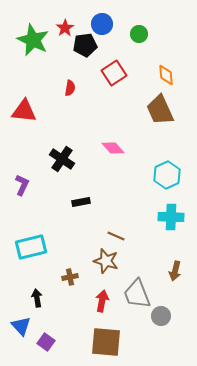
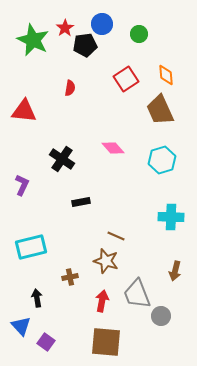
red square: moved 12 px right, 6 px down
cyan hexagon: moved 5 px left, 15 px up; rotated 8 degrees clockwise
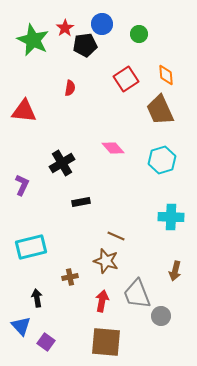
black cross: moved 4 px down; rotated 25 degrees clockwise
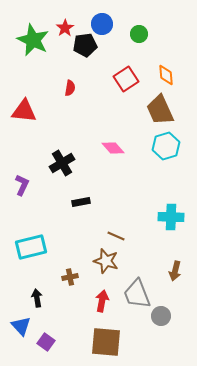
cyan hexagon: moved 4 px right, 14 px up
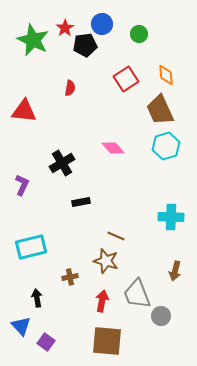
brown square: moved 1 px right, 1 px up
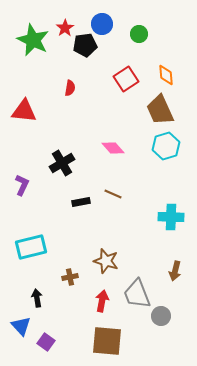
brown line: moved 3 px left, 42 px up
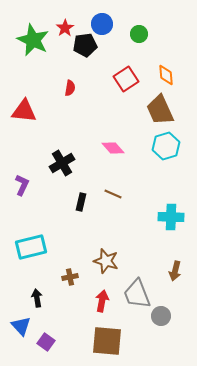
black rectangle: rotated 66 degrees counterclockwise
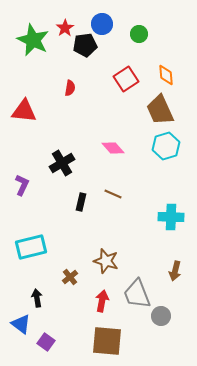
brown cross: rotated 28 degrees counterclockwise
blue triangle: moved 2 px up; rotated 10 degrees counterclockwise
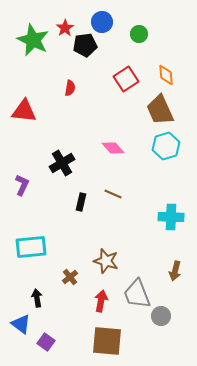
blue circle: moved 2 px up
cyan rectangle: rotated 8 degrees clockwise
red arrow: moved 1 px left
